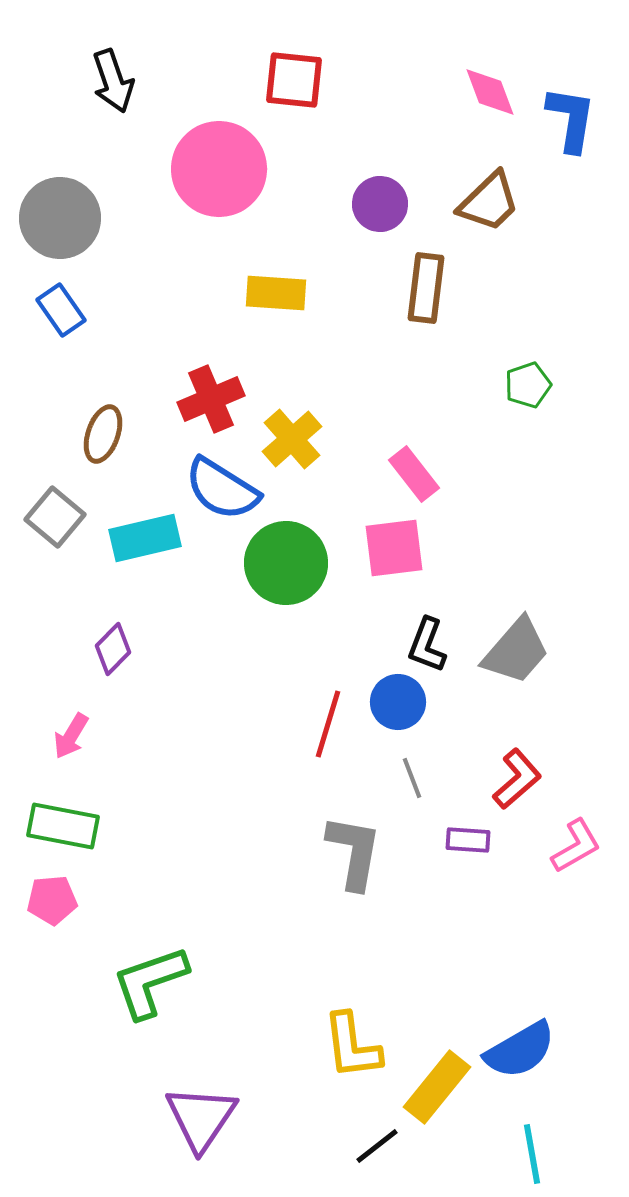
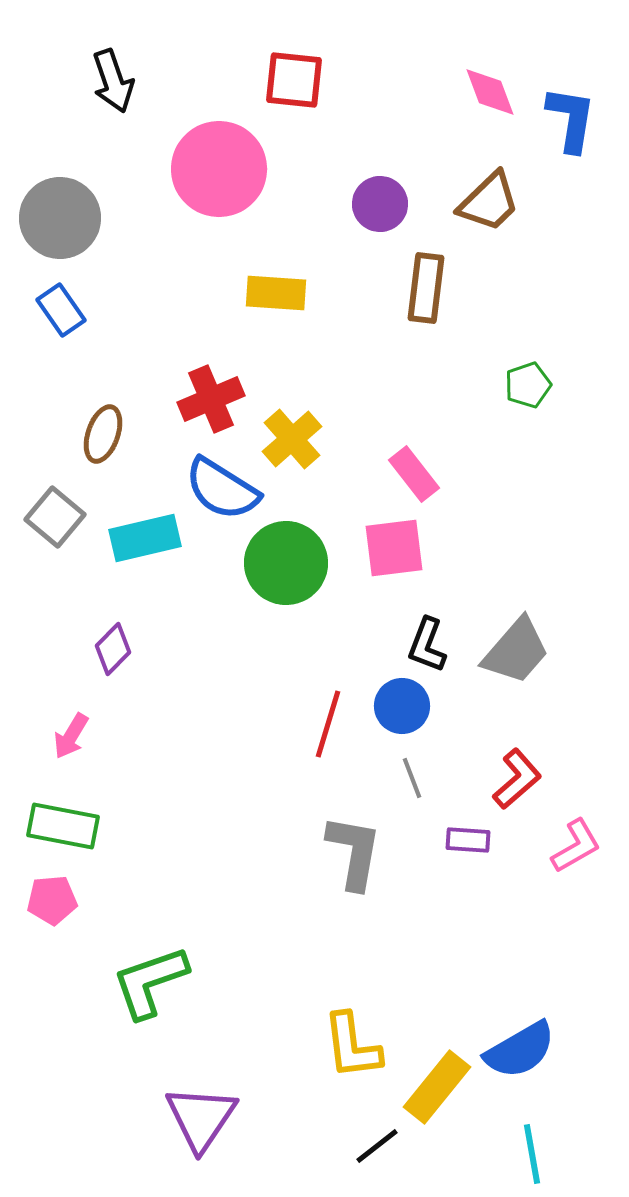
blue circle at (398, 702): moved 4 px right, 4 px down
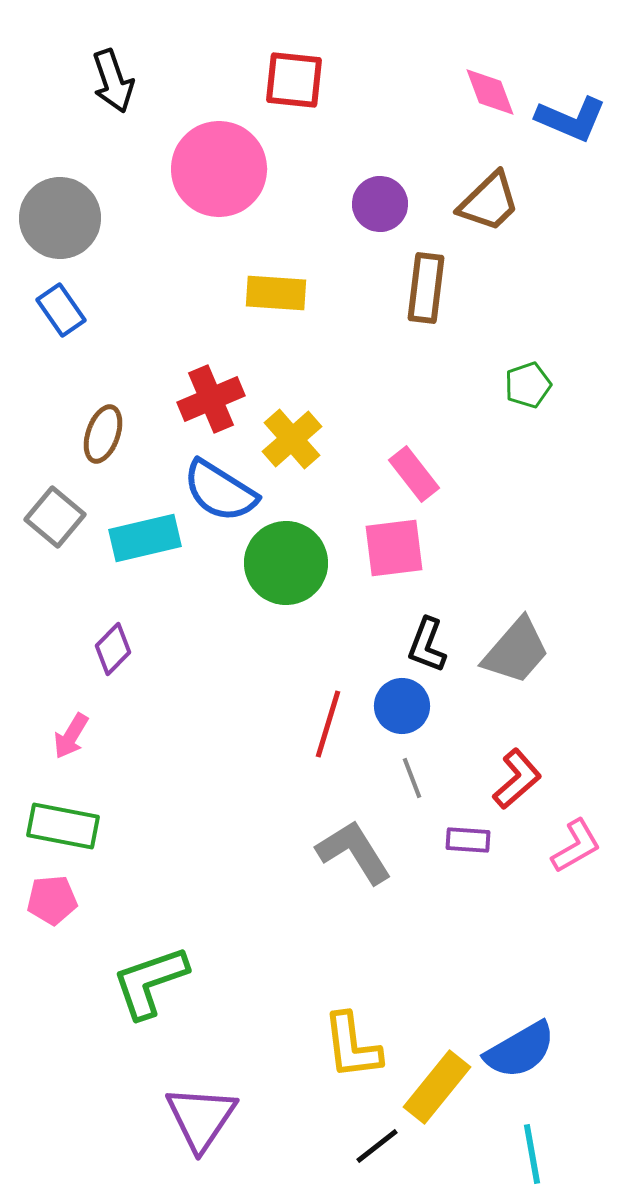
blue L-shape at (571, 119): rotated 104 degrees clockwise
blue semicircle at (222, 489): moved 2 px left, 2 px down
gray L-shape at (354, 852): rotated 42 degrees counterclockwise
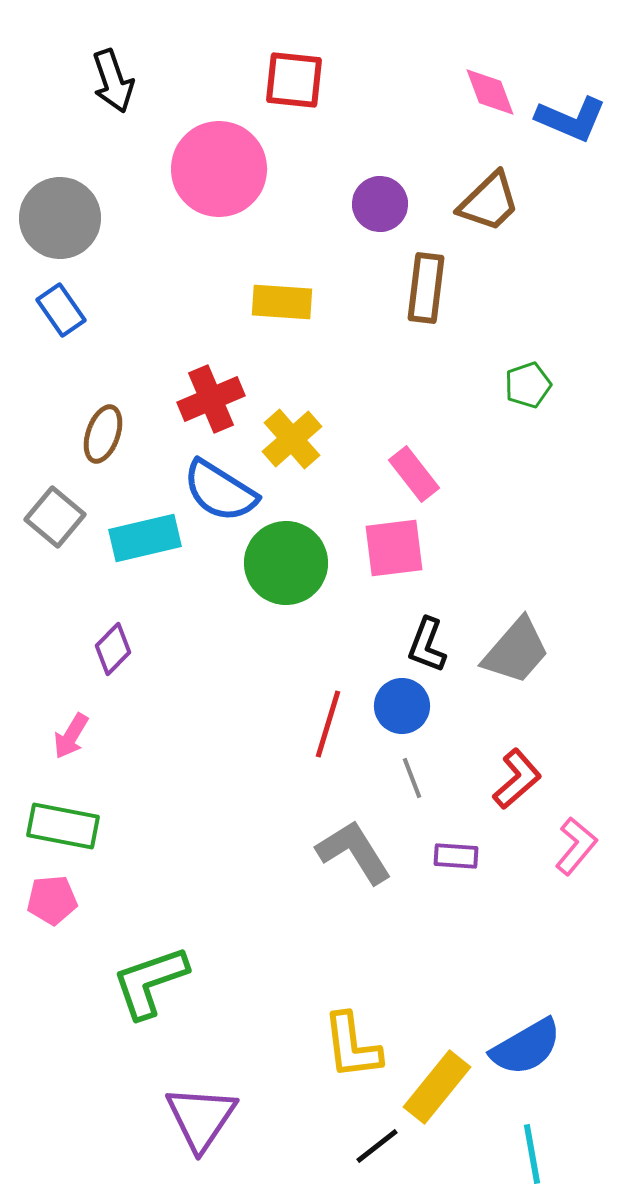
yellow rectangle at (276, 293): moved 6 px right, 9 px down
purple rectangle at (468, 840): moved 12 px left, 16 px down
pink L-shape at (576, 846): rotated 20 degrees counterclockwise
blue semicircle at (520, 1050): moved 6 px right, 3 px up
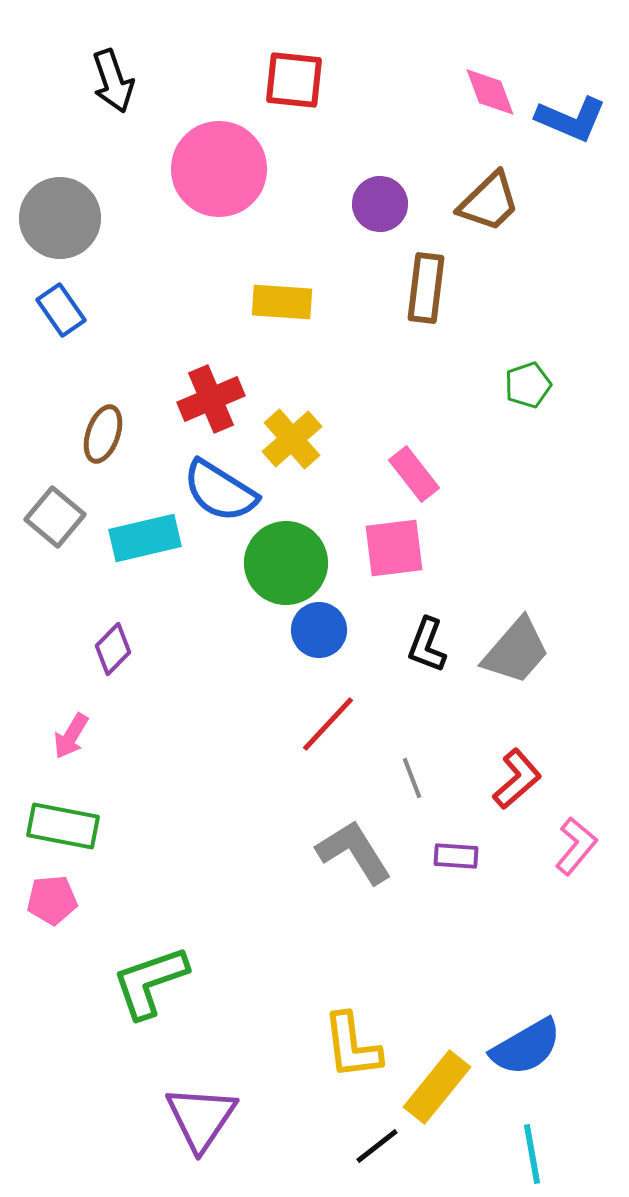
blue circle at (402, 706): moved 83 px left, 76 px up
red line at (328, 724): rotated 26 degrees clockwise
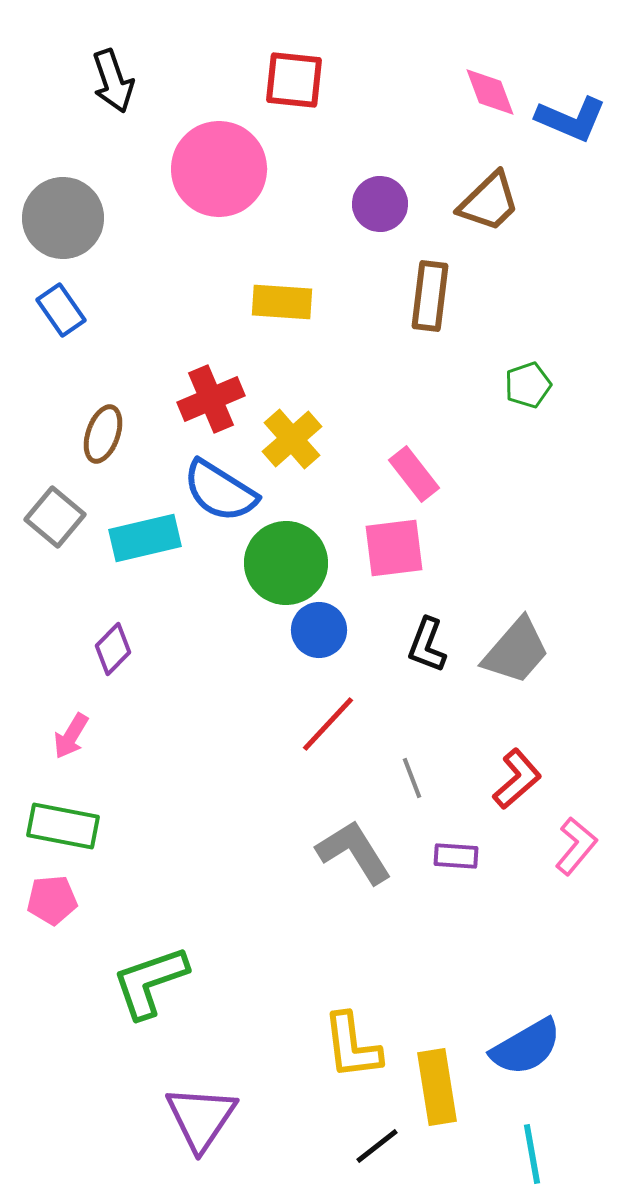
gray circle at (60, 218): moved 3 px right
brown rectangle at (426, 288): moved 4 px right, 8 px down
yellow rectangle at (437, 1087): rotated 48 degrees counterclockwise
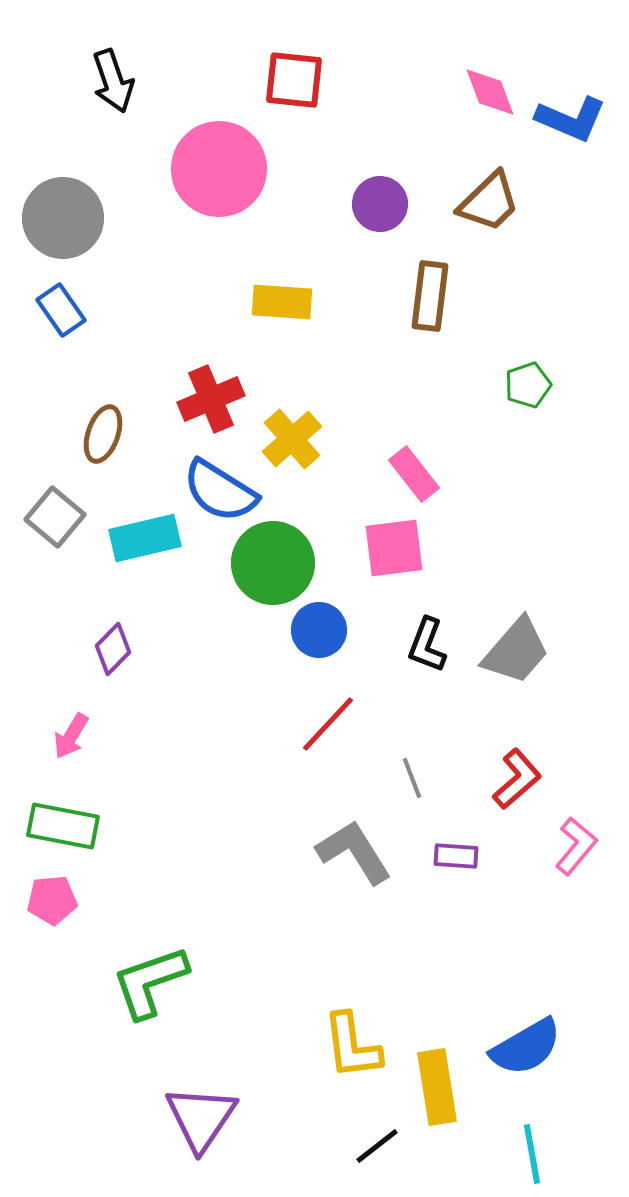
green circle at (286, 563): moved 13 px left
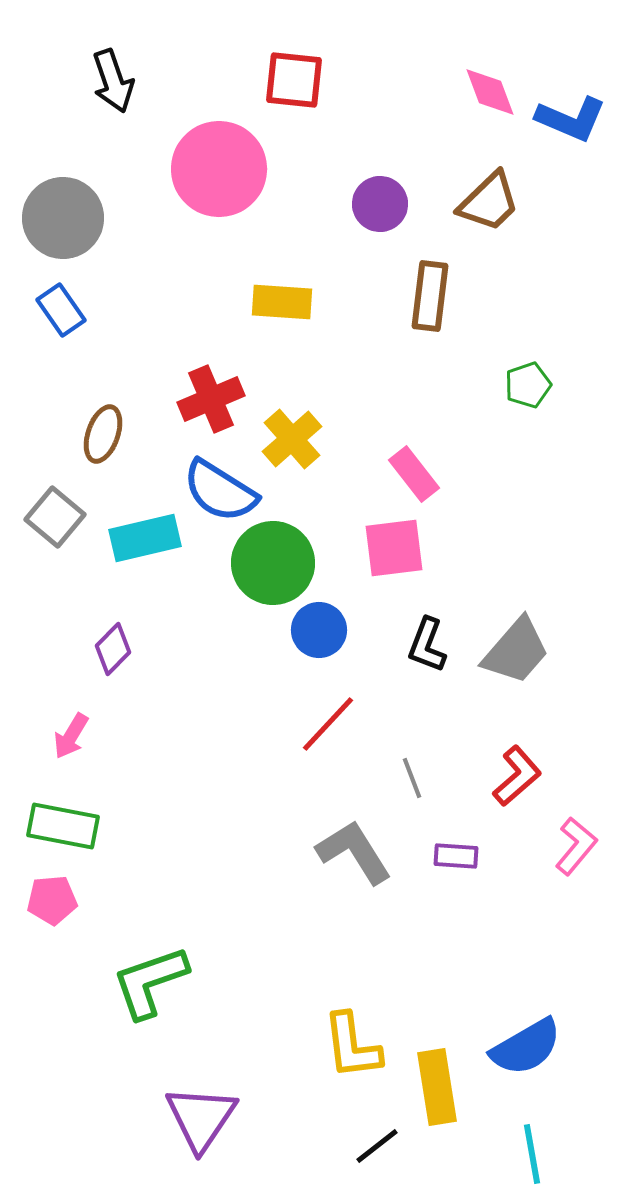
red L-shape at (517, 779): moved 3 px up
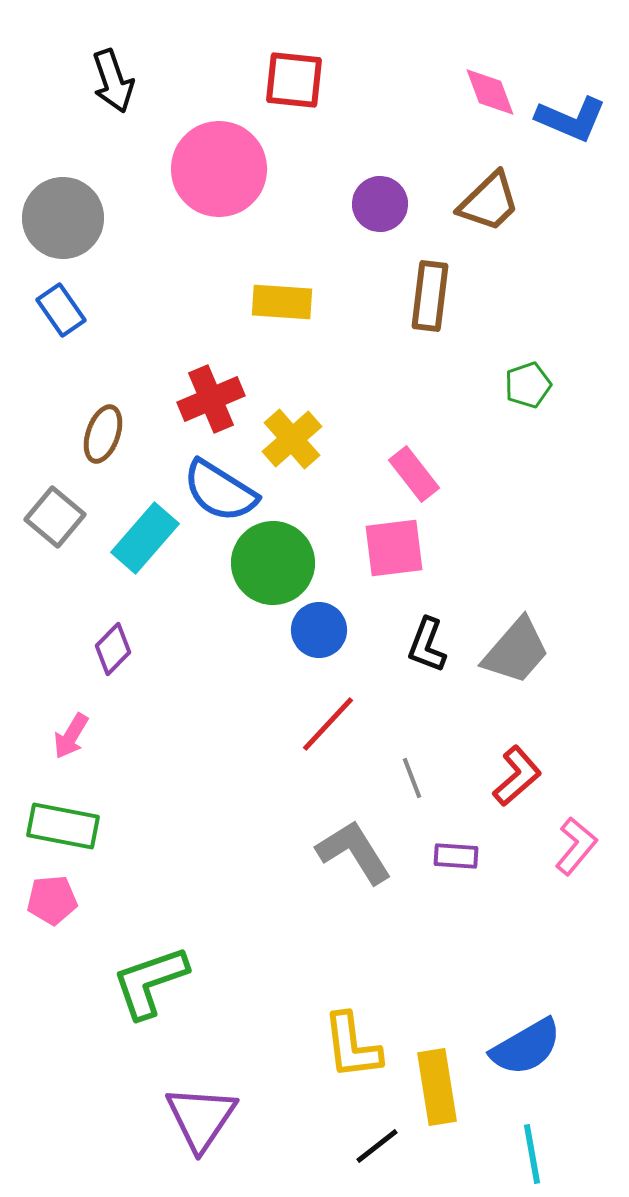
cyan rectangle at (145, 538): rotated 36 degrees counterclockwise
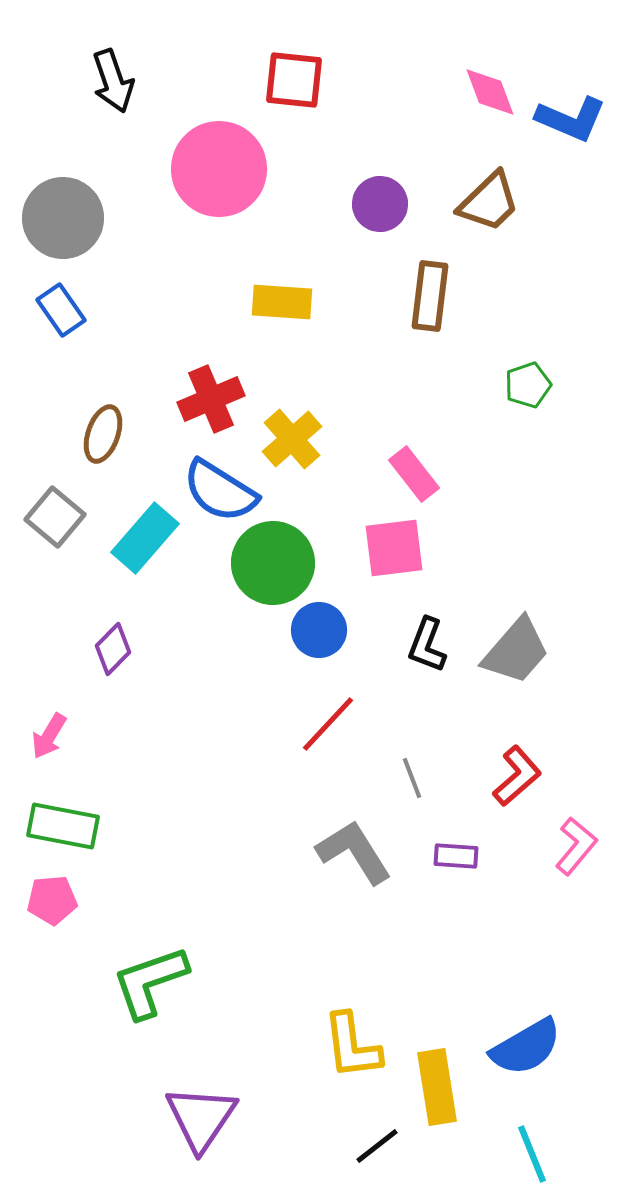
pink arrow at (71, 736): moved 22 px left
cyan line at (532, 1154): rotated 12 degrees counterclockwise
